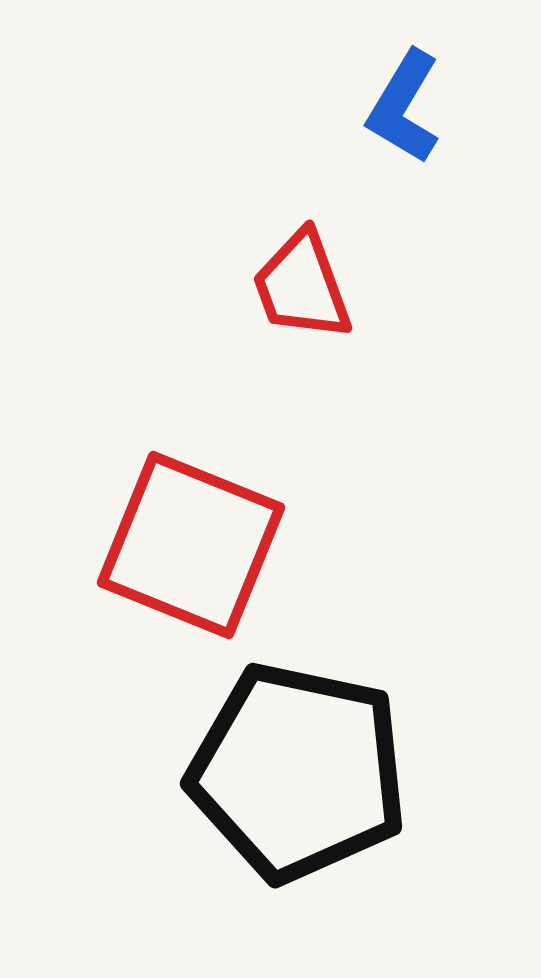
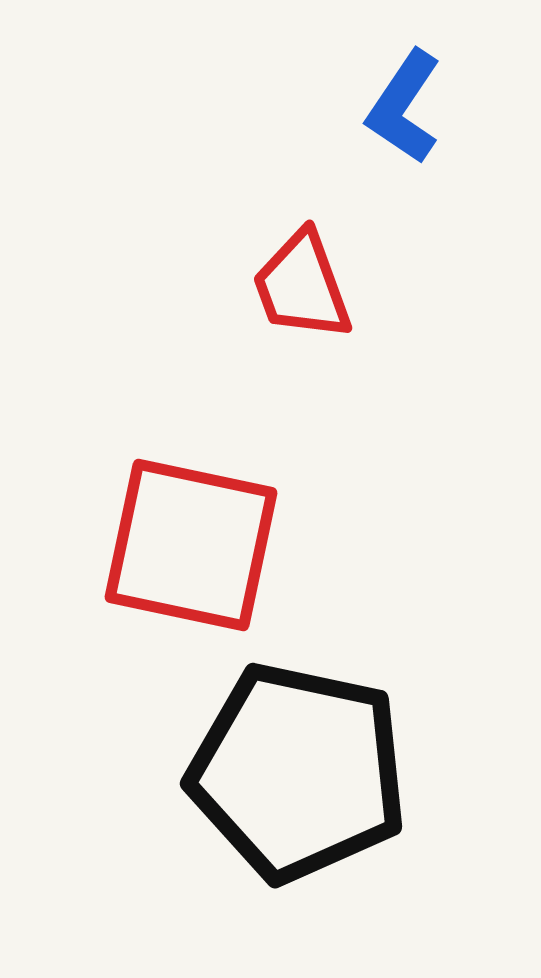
blue L-shape: rotated 3 degrees clockwise
red square: rotated 10 degrees counterclockwise
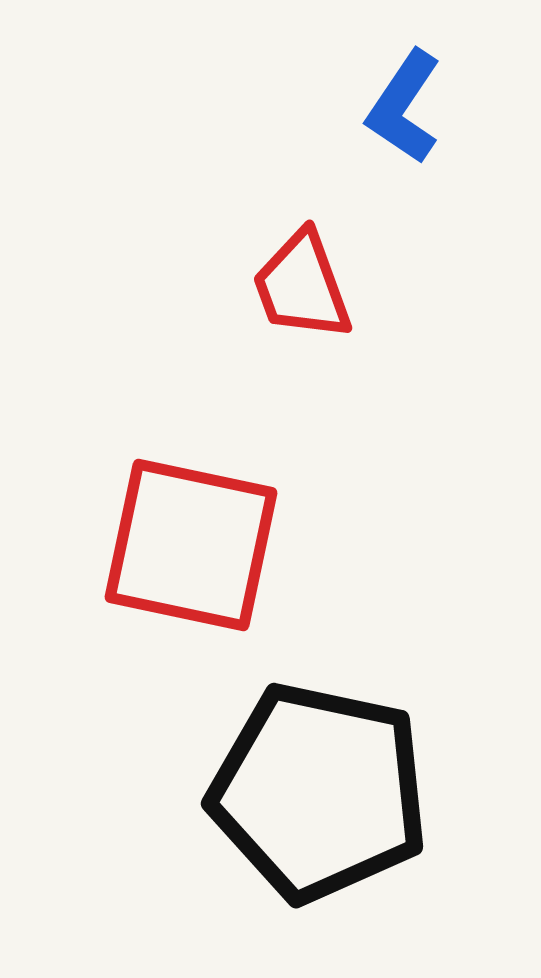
black pentagon: moved 21 px right, 20 px down
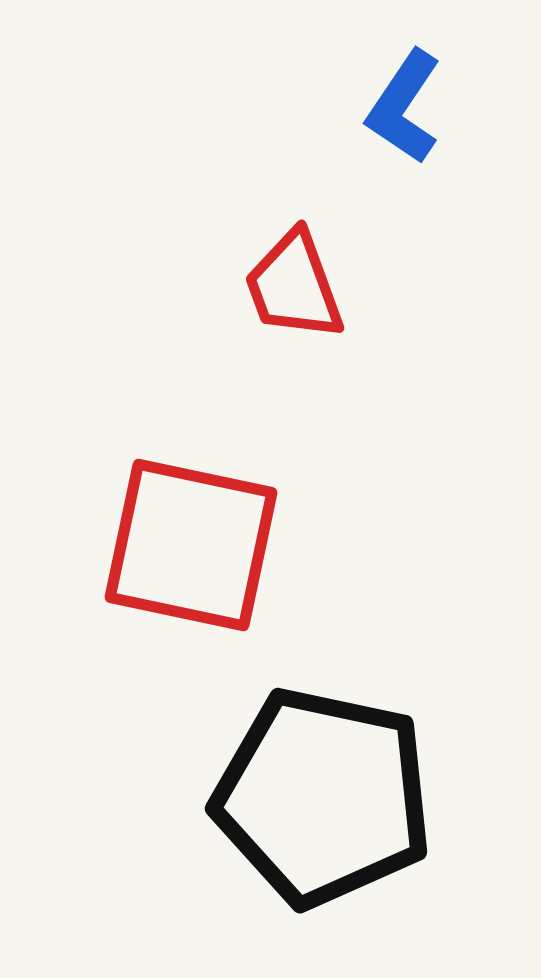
red trapezoid: moved 8 px left
black pentagon: moved 4 px right, 5 px down
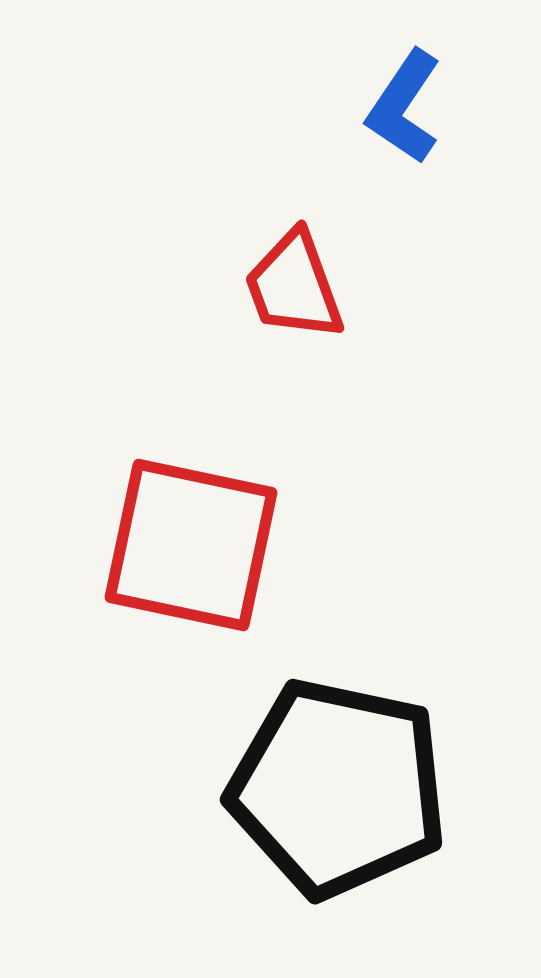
black pentagon: moved 15 px right, 9 px up
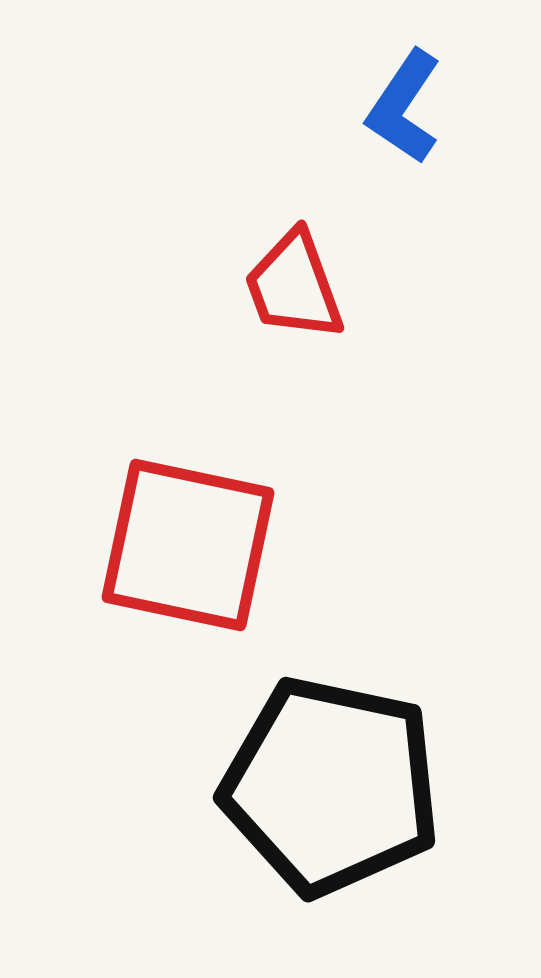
red square: moved 3 px left
black pentagon: moved 7 px left, 2 px up
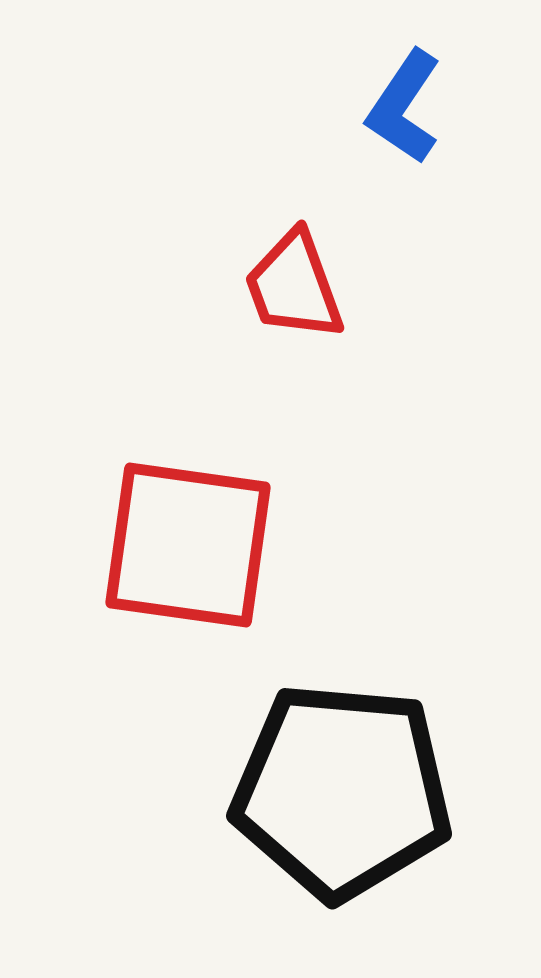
red square: rotated 4 degrees counterclockwise
black pentagon: moved 11 px right, 5 px down; rotated 7 degrees counterclockwise
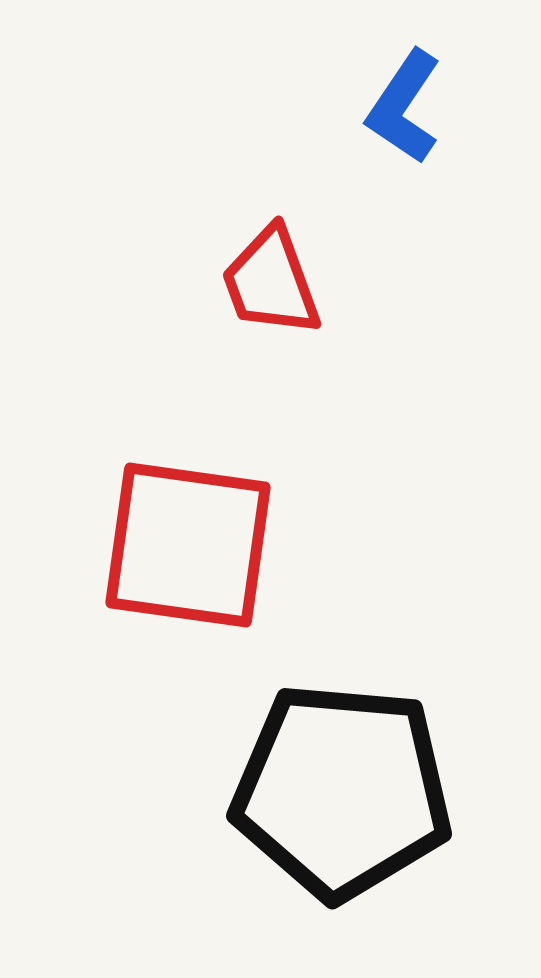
red trapezoid: moved 23 px left, 4 px up
